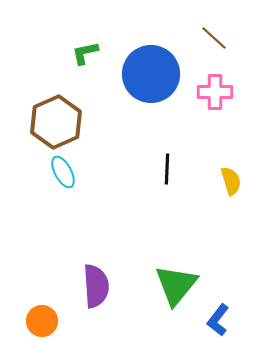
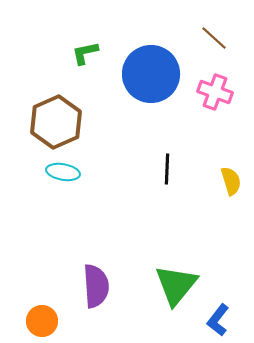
pink cross: rotated 20 degrees clockwise
cyan ellipse: rotated 52 degrees counterclockwise
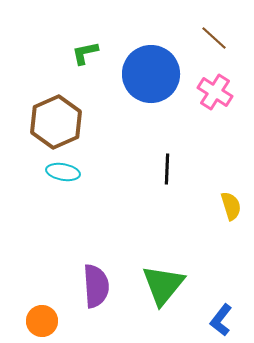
pink cross: rotated 12 degrees clockwise
yellow semicircle: moved 25 px down
green triangle: moved 13 px left
blue L-shape: moved 3 px right
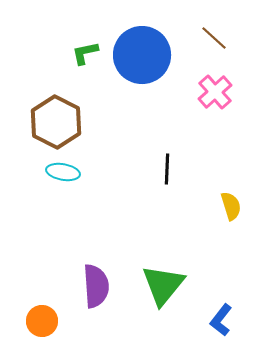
blue circle: moved 9 px left, 19 px up
pink cross: rotated 16 degrees clockwise
brown hexagon: rotated 9 degrees counterclockwise
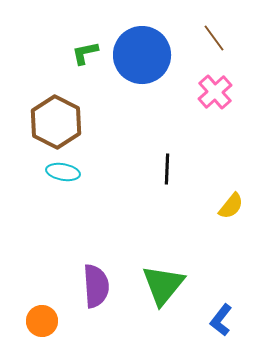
brown line: rotated 12 degrees clockwise
yellow semicircle: rotated 56 degrees clockwise
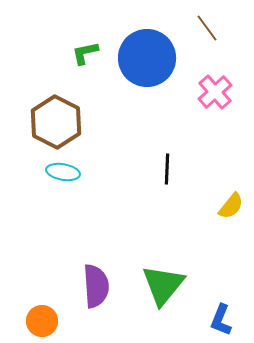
brown line: moved 7 px left, 10 px up
blue circle: moved 5 px right, 3 px down
blue L-shape: rotated 16 degrees counterclockwise
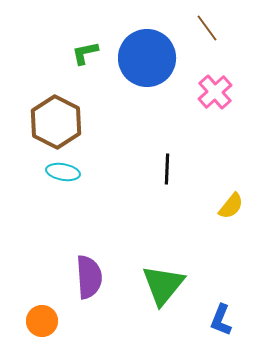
purple semicircle: moved 7 px left, 9 px up
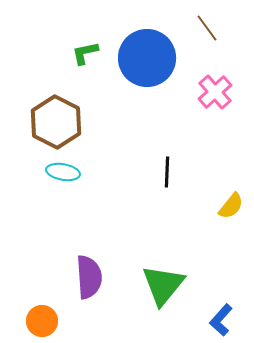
black line: moved 3 px down
blue L-shape: rotated 20 degrees clockwise
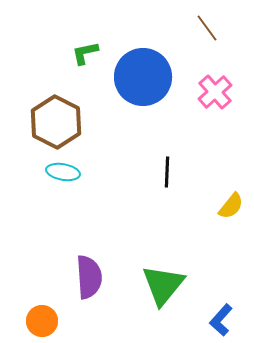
blue circle: moved 4 px left, 19 px down
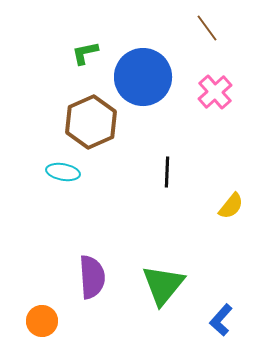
brown hexagon: moved 35 px right; rotated 9 degrees clockwise
purple semicircle: moved 3 px right
